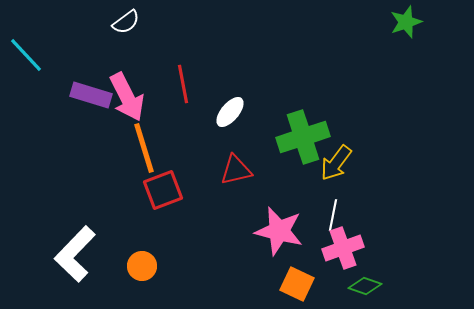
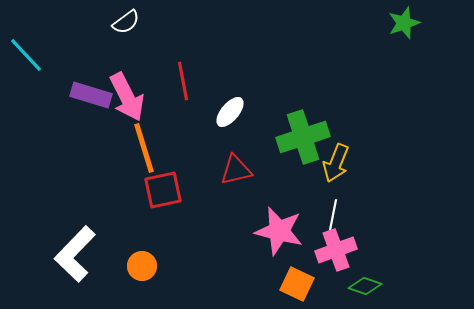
green star: moved 2 px left, 1 px down
red line: moved 3 px up
yellow arrow: rotated 15 degrees counterclockwise
red square: rotated 9 degrees clockwise
pink cross: moved 7 px left, 2 px down
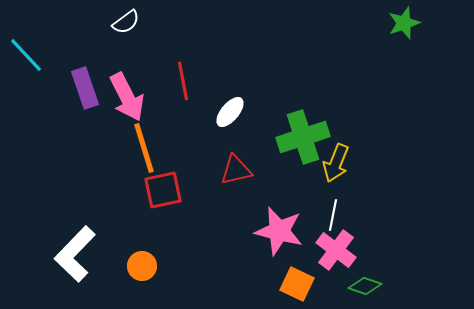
purple rectangle: moved 6 px left, 7 px up; rotated 54 degrees clockwise
pink cross: rotated 33 degrees counterclockwise
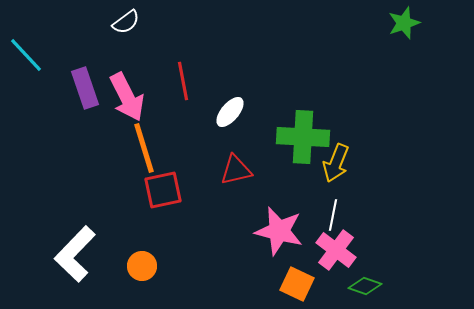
green cross: rotated 21 degrees clockwise
